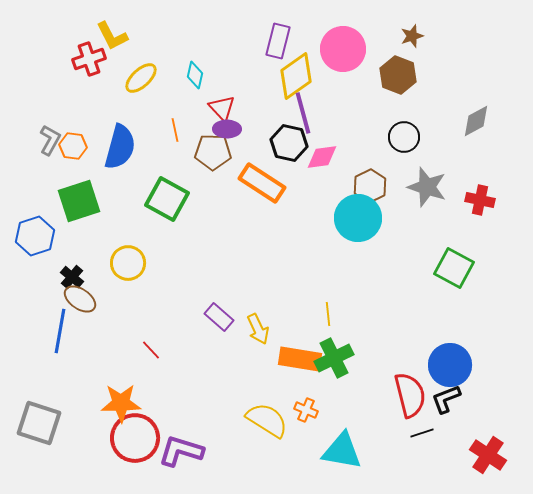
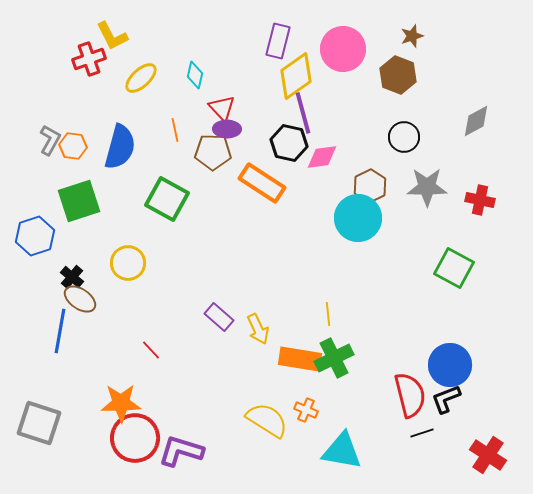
gray star at (427, 187): rotated 18 degrees counterclockwise
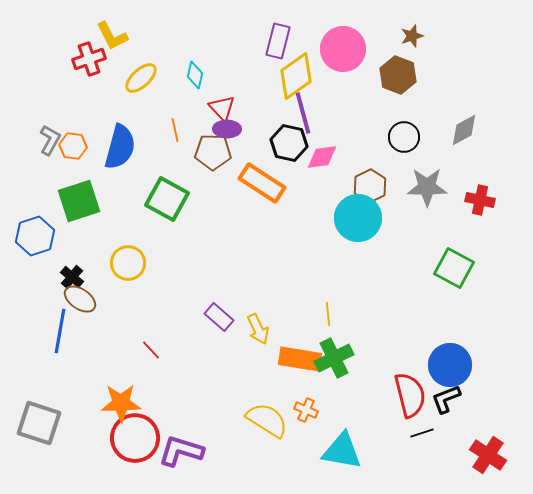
gray diamond at (476, 121): moved 12 px left, 9 px down
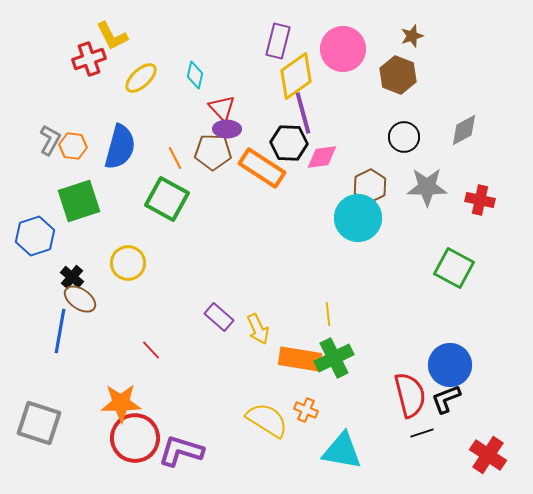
orange line at (175, 130): moved 28 px down; rotated 15 degrees counterclockwise
black hexagon at (289, 143): rotated 9 degrees counterclockwise
orange rectangle at (262, 183): moved 15 px up
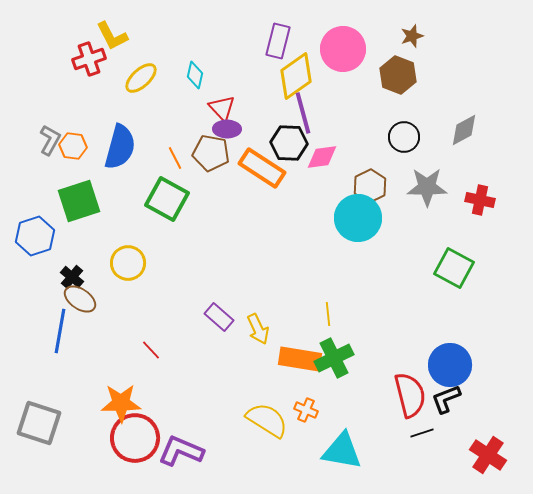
brown pentagon at (213, 152): moved 2 px left, 1 px down; rotated 9 degrees clockwise
purple L-shape at (181, 451): rotated 6 degrees clockwise
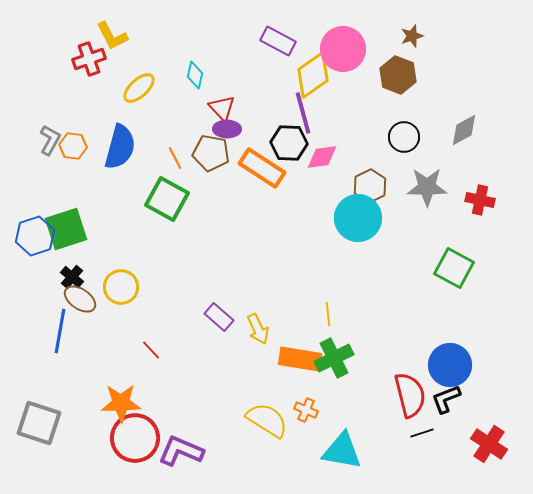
purple rectangle at (278, 41): rotated 76 degrees counterclockwise
yellow diamond at (296, 76): moved 17 px right, 1 px up
yellow ellipse at (141, 78): moved 2 px left, 10 px down
green square at (79, 201): moved 13 px left, 28 px down
yellow circle at (128, 263): moved 7 px left, 24 px down
red cross at (488, 455): moved 1 px right, 11 px up
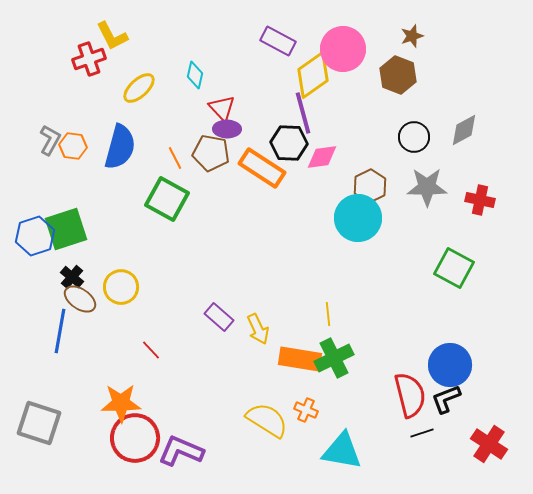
black circle at (404, 137): moved 10 px right
